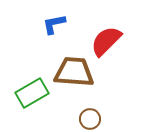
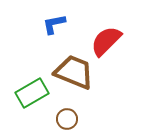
brown trapezoid: rotated 18 degrees clockwise
brown circle: moved 23 px left
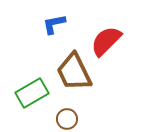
brown trapezoid: rotated 138 degrees counterclockwise
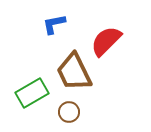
brown circle: moved 2 px right, 7 px up
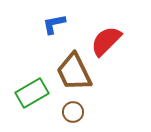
brown circle: moved 4 px right
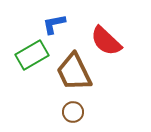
red semicircle: rotated 92 degrees counterclockwise
green rectangle: moved 38 px up
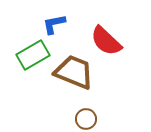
green rectangle: moved 1 px right
brown trapezoid: rotated 138 degrees clockwise
brown circle: moved 13 px right, 7 px down
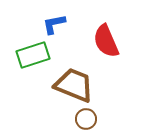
red semicircle: rotated 24 degrees clockwise
green rectangle: rotated 12 degrees clockwise
brown trapezoid: moved 13 px down
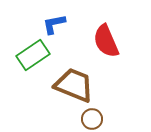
green rectangle: rotated 16 degrees counterclockwise
brown circle: moved 6 px right
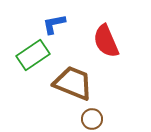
brown trapezoid: moved 1 px left, 2 px up
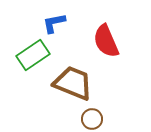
blue L-shape: moved 1 px up
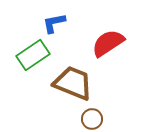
red semicircle: moved 2 px right, 2 px down; rotated 80 degrees clockwise
